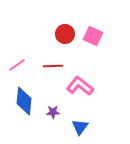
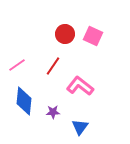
red line: rotated 54 degrees counterclockwise
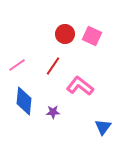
pink square: moved 1 px left
blue triangle: moved 23 px right
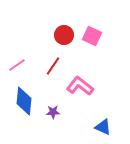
red circle: moved 1 px left, 1 px down
blue triangle: rotated 42 degrees counterclockwise
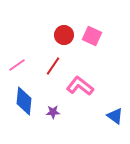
blue triangle: moved 12 px right, 11 px up; rotated 12 degrees clockwise
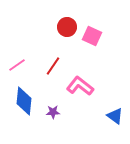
red circle: moved 3 px right, 8 px up
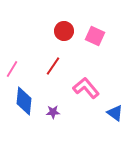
red circle: moved 3 px left, 4 px down
pink square: moved 3 px right
pink line: moved 5 px left, 4 px down; rotated 24 degrees counterclockwise
pink L-shape: moved 6 px right, 2 px down; rotated 12 degrees clockwise
blue triangle: moved 3 px up
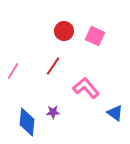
pink line: moved 1 px right, 2 px down
blue diamond: moved 3 px right, 21 px down
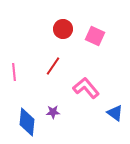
red circle: moved 1 px left, 2 px up
pink line: moved 1 px right, 1 px down; rotated 36 degrees counterclockwise
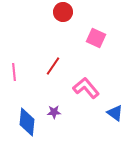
red circle: moved 17 px up
pink square: moved 1 px right, 2 px down
purple star: moved 1 px right
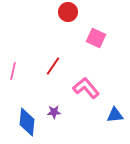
red circle: moved 5 px right
pink line: moved 1 px left, 1 px up; rotated 18 degrees clockwise
blue triangle: moved 2 px down; rotated 42 degrees counterclockwise
